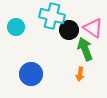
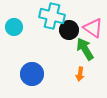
cyan circle: moved 2 px left
green arrow: rotated 10 degrees counterclockwise
blue circle: moved 1 px right
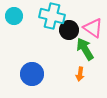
cyan circle: moved 11 px up
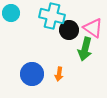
cyan circle: moved 3 px left, 3 px up
green arrow: rotated 135 degrees counterclockwise
orange arrow: moved 21 px left
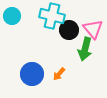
cyan circle: moved 1 px right, 3 px down
pink triangle: moved 1 px down; rotated 15 degrees clockwise
orange arrow: rotated 32 degrees clockwise
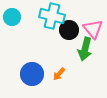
cyan circle: moved 1 px down
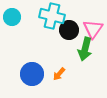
pink triangle: rotated 15 degrees clockwise
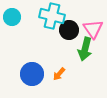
pink triangle: rotated 10 degrees counterclockwise
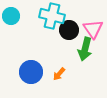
cyan circle: moved 1 px left, 1 px up
blue circle: moved 1 px left, 2 px up
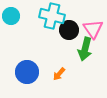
blue circle: moved 4 px left
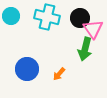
cyan cross: moved 5 px left, 1 px down
black circle: moved 11 px right, 12 px up
blue circle: moved 3 px up
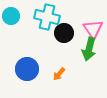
black circle: moved 16 px left, 15 px down
green arrow: moved 4 px right
